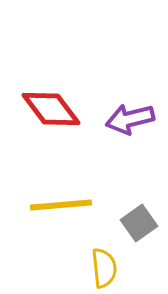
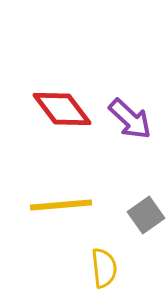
red diamond: moved 11 px right
purple arrow: rotated 123 degrees counterclockwise
gray square: moved 7 px right, 8 px up
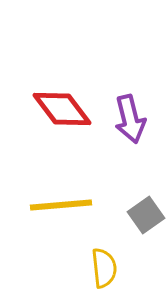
purple arrow: rotated 33 degrees clockwise
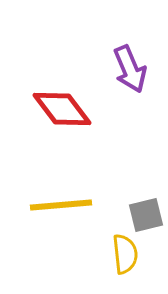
purple arrow: moved 50 px up; rotated 9 degrees counterclockwise
gray square: rotated 21 degrees clockwise
yellow semicircle: moved 21 px right, 14 px up
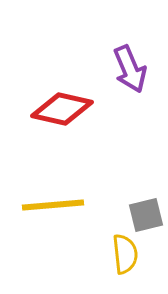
red diamond: rotated 40 degrees counterclockwise
yellow line: moved 8 px left
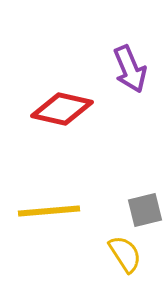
yellow line: moved 4 px left, 6 px down
gray square: moved 1 px left, 5 px up
yellow semicircle: rotated 27 degrees counterclockwise
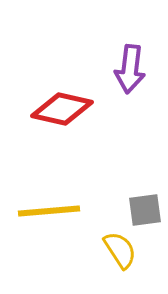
purple arrow: rotated 30 degrees clockwise
gray square: rotated 6 degrees clockwise
yellow semicircle: moved 5 px left, 4 px up
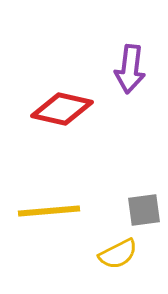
gray square: moved 1 px left
yellow semicircle: moved 2 px left, 4 px down; rotated 96 degrees clockwise
